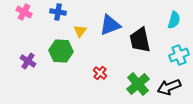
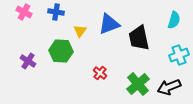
blue cross: moved 2 px left
blue triangle: moved 1 px left, 1 px up
black trapezoid: moved 1 px left, 2 px up
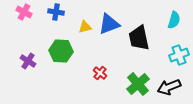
yellow triangle: moved 5 px right, 4 px up; rotated 40 degrees clockwise
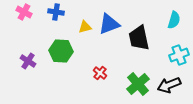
black arrow: moved 2 px up
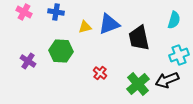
black arrow: moved 2 px left, 5 px up
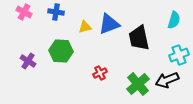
red cross: rotated 24 degrees clockwise
